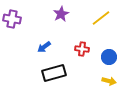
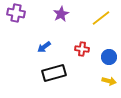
purple cross: moved 4 px right, 6 px up
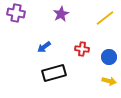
yellow line: moved 4 px right
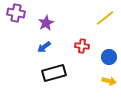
purple star: moved 15 px left, 9 px down
red cross: moved 3 px up
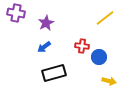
blue circle: moved 10 px left
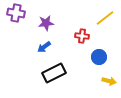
purple star: rotated 21 degrees clockwise
red cross: moved 10 px up
black rectangle: rotated 10 degrees counterclockwise
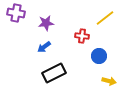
blue circle: moved 1 px up
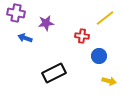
blue arrow: moved 19 px left, 9 px up; rotated 56 degrees clockwise
